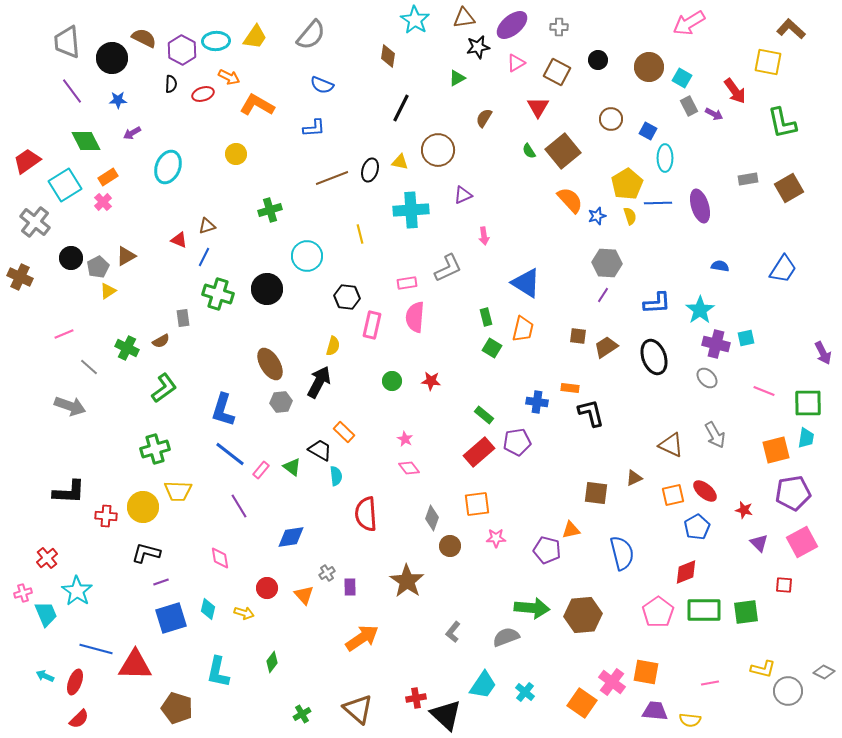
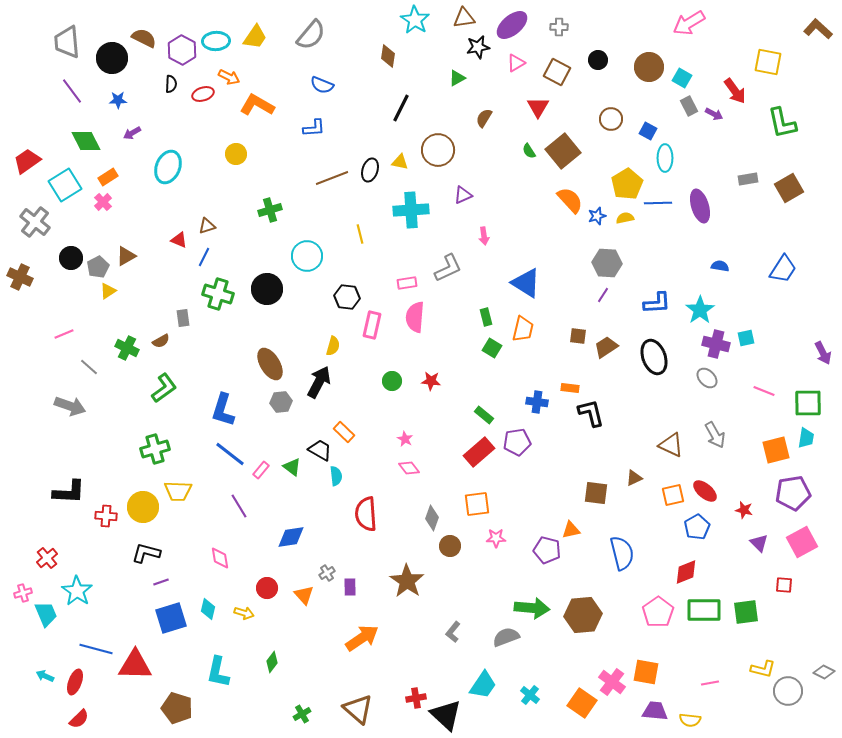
brown L-shape at (791, 29): moved 27 px right
yellow semicircle at (630, 216): moved 5 px left, 2 px down; rotated 84 degrees counterclockwise
cyan cross at (525, 692): moved 5 px right, 3 px down
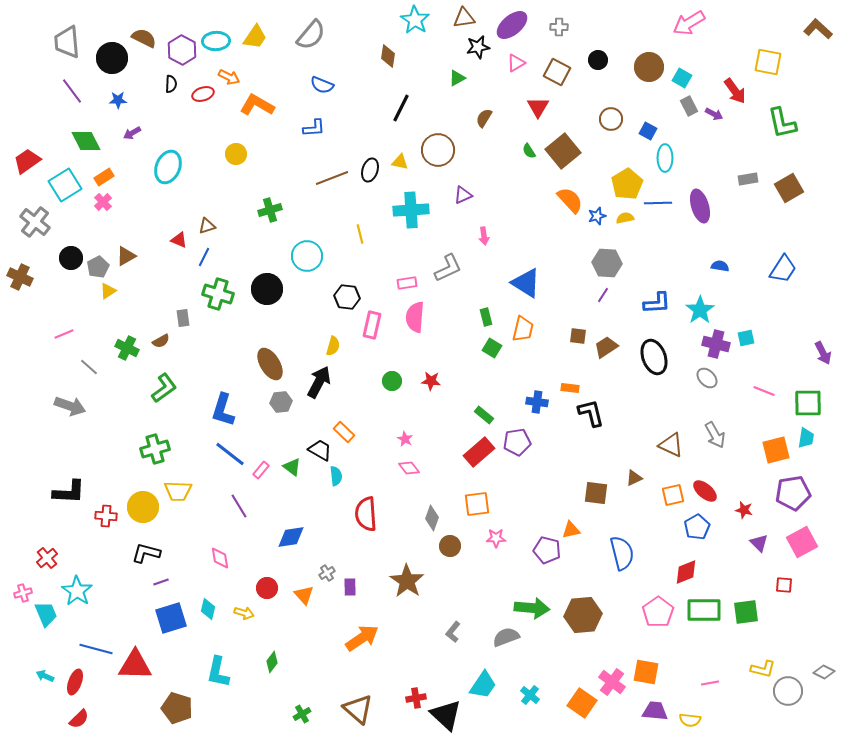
orange rectangle at (108, 177): moved 4 px left
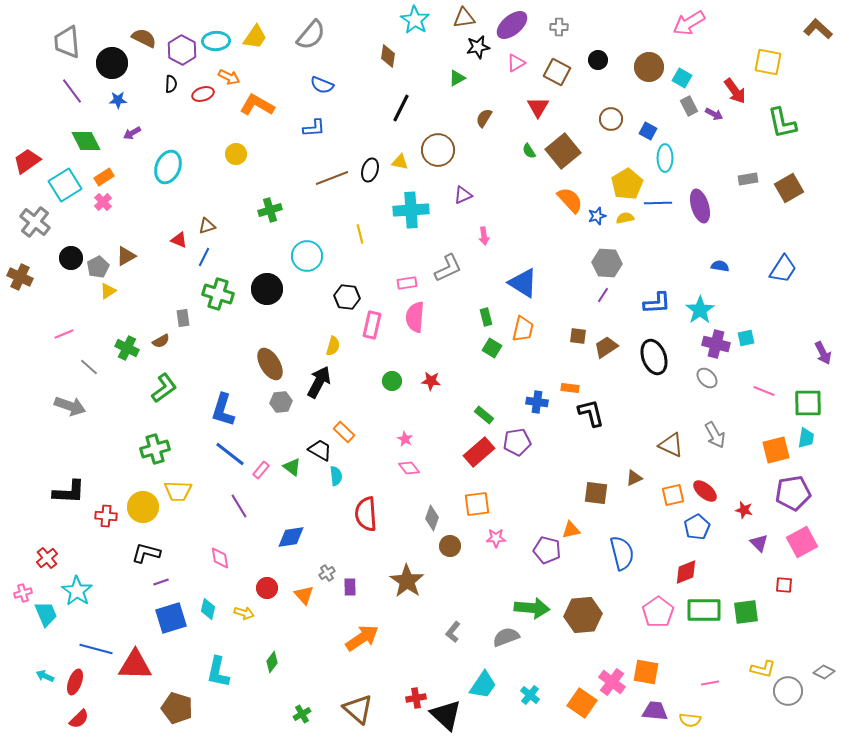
black circle at (112, 58): moved 5 px down
blue triangle at (526, 283): moved 3 px left
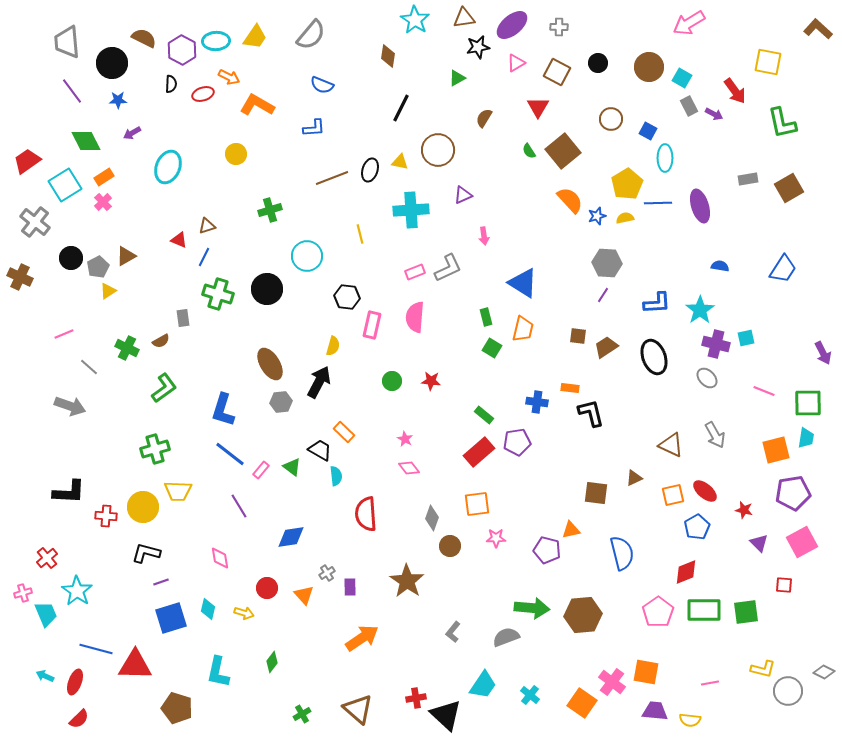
black circle at (598, 60): moved 3 px down
pink rectangle at (407, 283): moved 8 px right, 11 px up; rotated 12 degrees counterclockwise
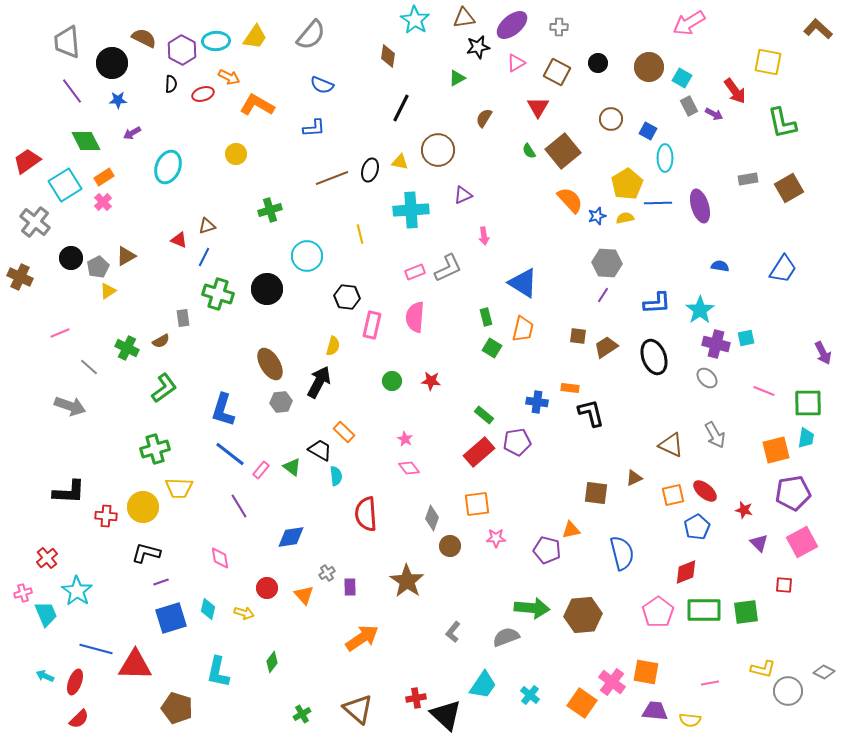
pink line at (64, 334): moved 4 px left, 1 px up
yellow trapezoid at (178, 491): moved 1 px right, 3 px up
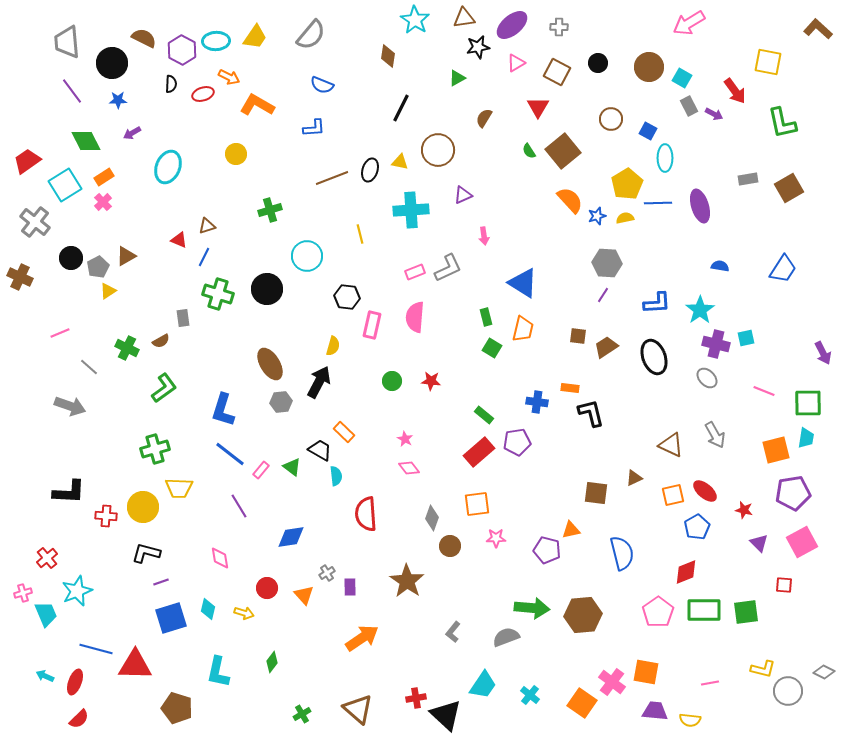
cyan star at (77, 591): rotated 16 degrees clockwise
